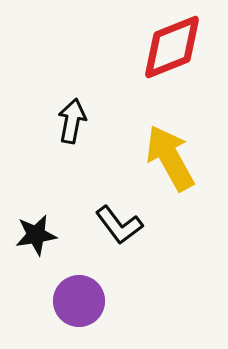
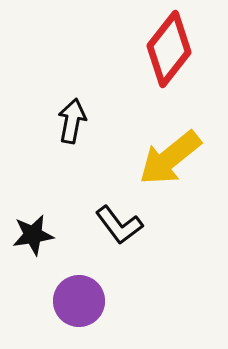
red diamond: moved 3 px left, 2 px down; rotated 30 degrees counterclockwise
yellow arrow: rotated 100 degrees counterclockwise
black star: moved 3 px left
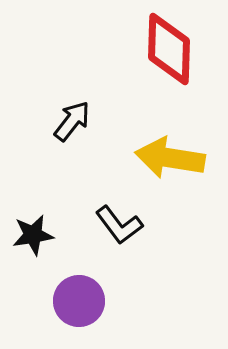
red diamond: rotated 36 degrees counterclockwise
black arrow: rotated 27 degrees clockwise
yellow arrow: rotated 48 degrees clockwise
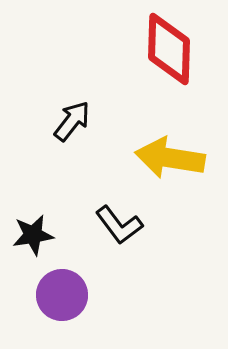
purple circle: moved 17 px left, 6 px up
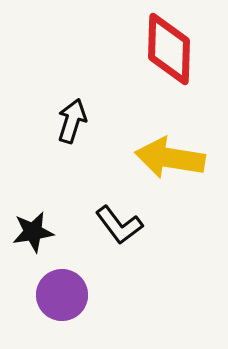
black arrow: rotated 21 degrees counterclockwise
black star: moved 3 px up
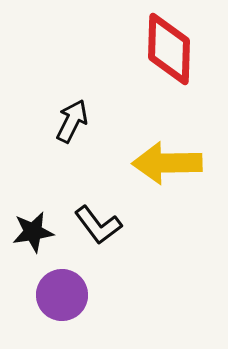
black arrow: rotated 9 degrees clockwise
yellow arrow: moved 3 px left, 5 px down; rotated 10 degrees counterclockwise
black L-shape: moved 21 px left
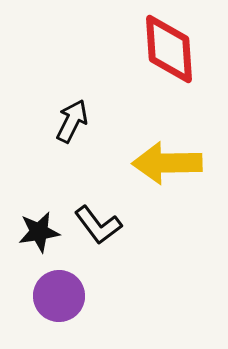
red diamond: rotated 6 degrees counterclockwise
black star: moved 6 px right
purple circle: moved 3 px left, 1 px down
